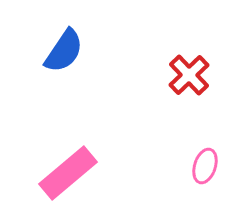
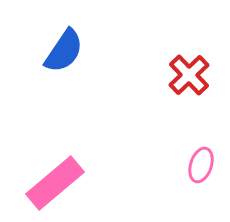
pink ellipse: moved 4 px left, 1 px up
pink rectangle: moved 13 px left, 10 px down
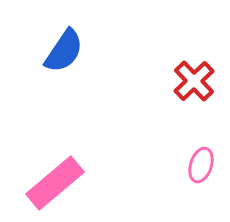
red cross: moved 5 px right, 6 px down
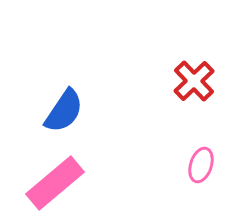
blue semicircle: moved 60 px down
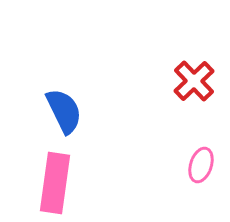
blue semicircle: rotated 60 degrees counterclockwise
pink rectangle: rotated 42 degrees counterclockwise
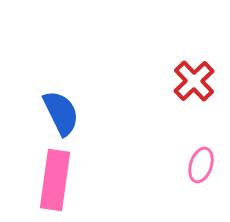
blue semicircle: moved 3 px left, 2 px down
pink rectangle: moved 3 px up
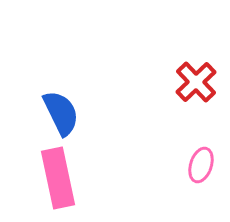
red cross: moved 2 px right, 1 px down
pink rectangle: moved 3 px right, 2 px up; rotated 20 degrees counterclockwise
